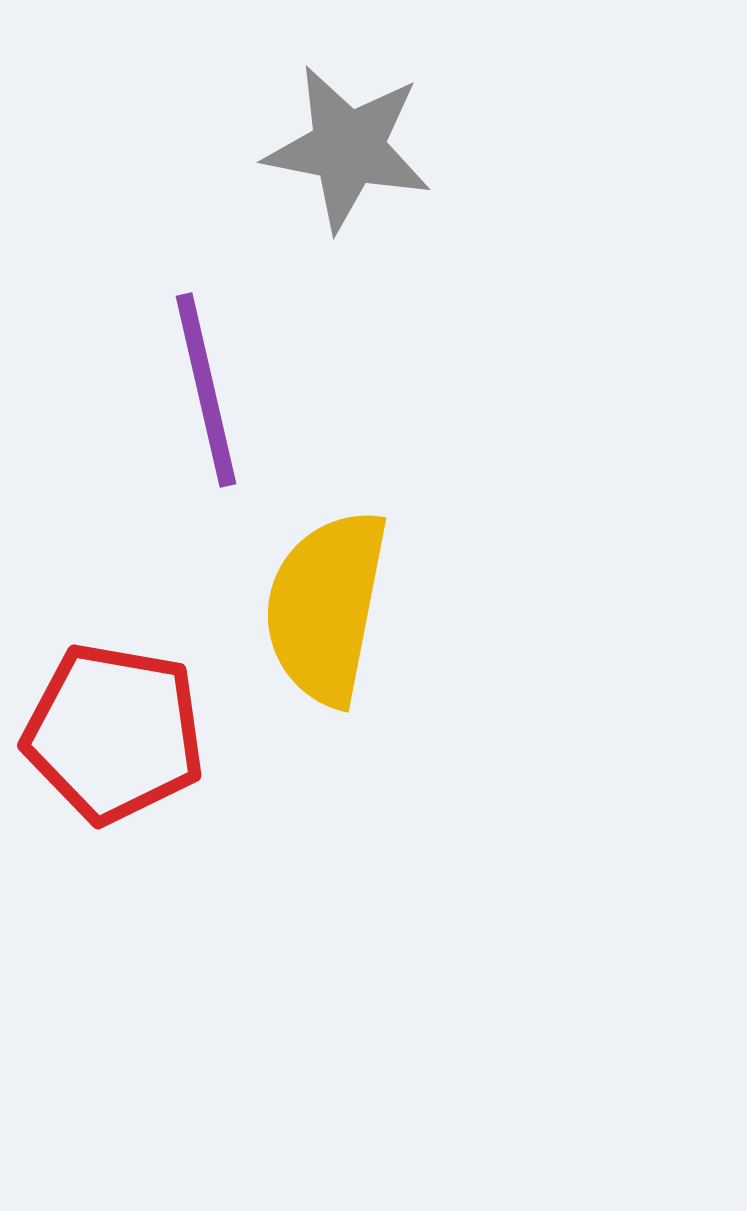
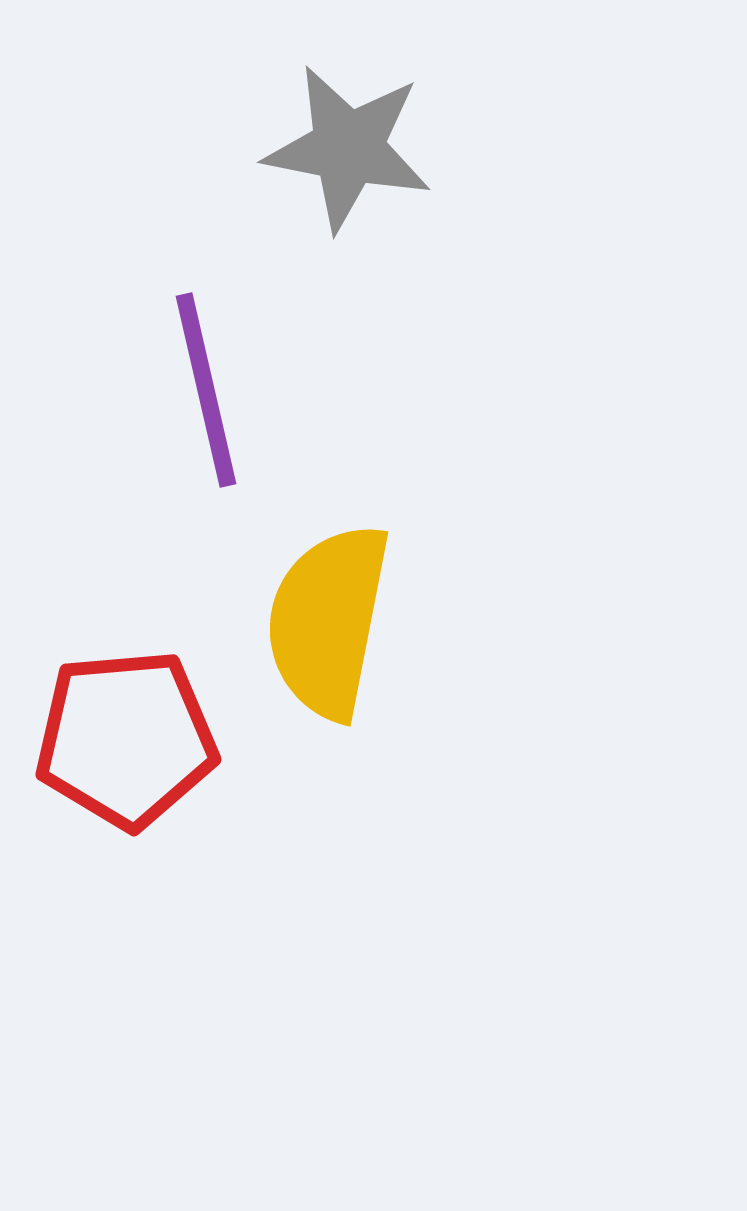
yellow semicircle: moved 2 px right, 14 px down
red pentagon: moved 12 px right, 6 px down; rotated 15 degrees counterclockwise
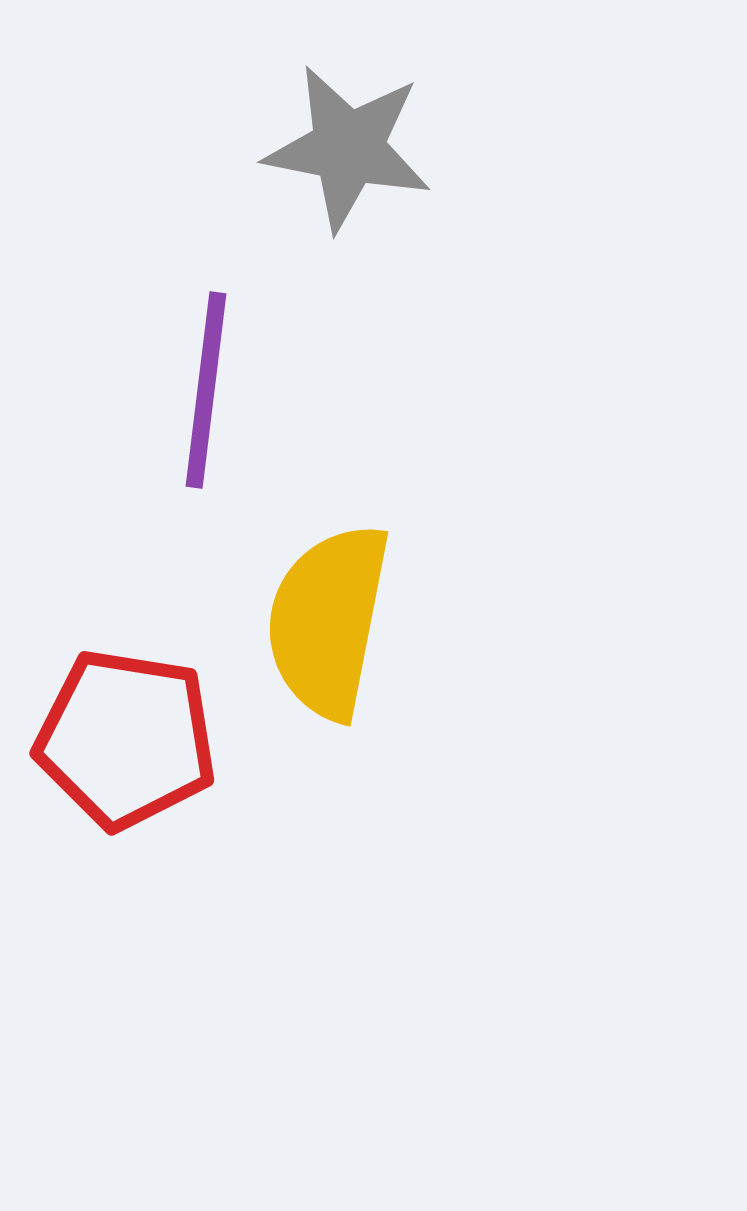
purple line: rotated 20 degrees clockwise
red pentagon: rotated 14 degrees clockwise
